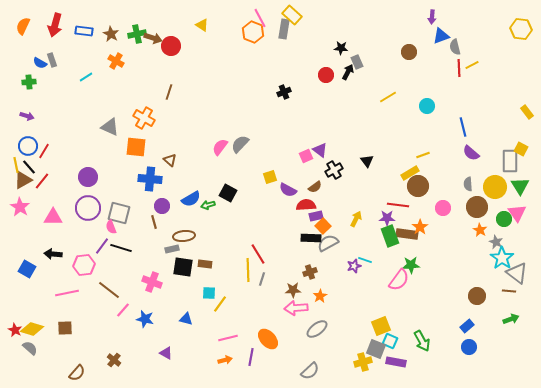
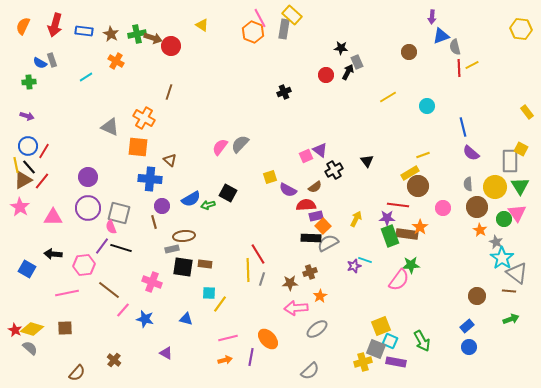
orange square at (136, 147): moved 2 px right
brown star at (293, 290): moved 3 px left, 7 px up
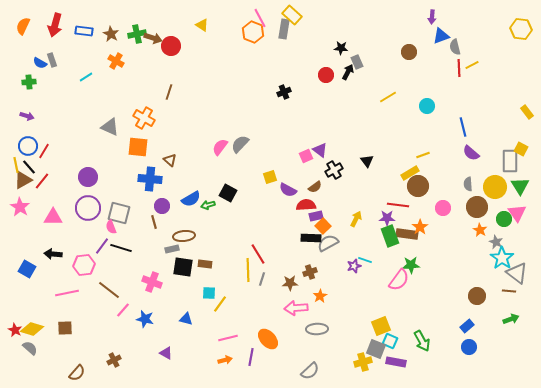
gray ellipse at (317, 329): rotated 35 degrees clockwise
brown cross at (114, 360): rotated 24 degrees clockwise
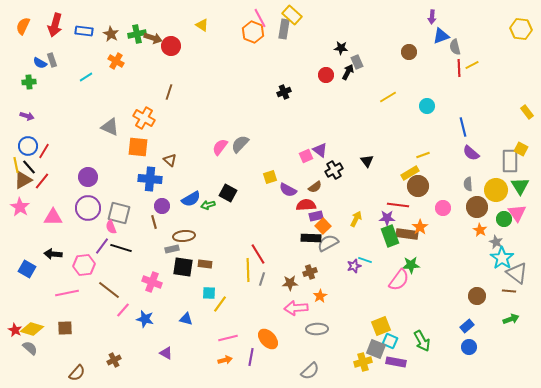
yellow circle at (495, 187): moved 1 px right, 3 px down
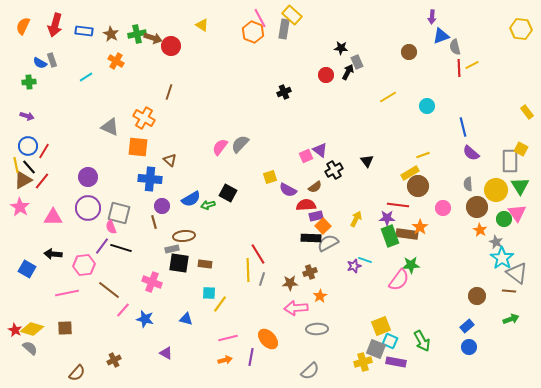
black square at (183, 267): moved 4 px left, 4 px up
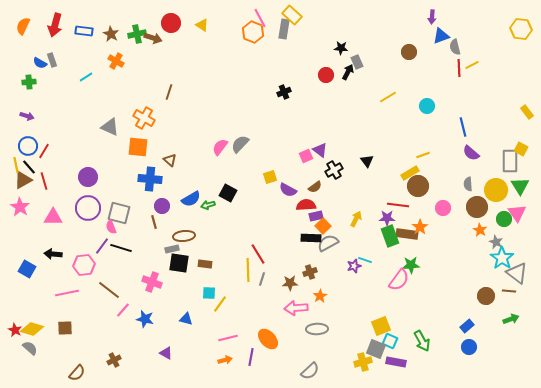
red circle at (171, 46): moved 23 px up
red line at (42, 181): moved 2 px right; rotated 54 degrees counterclockwise
brown circle at (477, 296): moved 9 px right
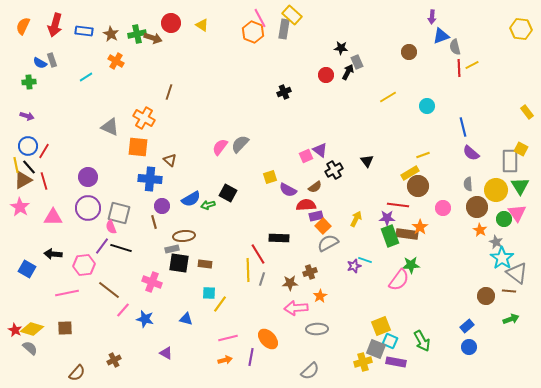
black rectangle at (311, 238): moved 32 px left
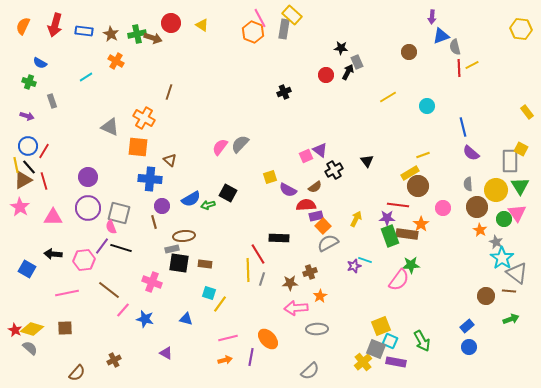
gray rectangle at (52, 60): moved 41 px down
green cross at (29, 82): rotated 24 degrees clockwise
orange star at (420, 227): moved 1 px right, 3 px up
pink hexagon at (84, 265): moved 5 px up
cyan square at (209, 293): rotated 16 degrees clockwise
yellow cross at (363, 362): rotated 24 degrees counterclockwise
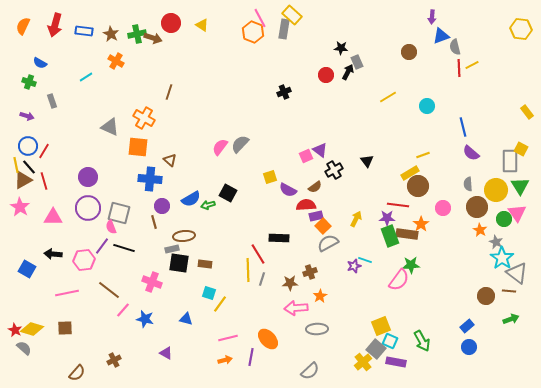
black line at (121, 248): moved 3 px right
gray semicircle at (30, 348): moved 6 px left
gray square at (376, 349): rotated 18 degrees clockwise
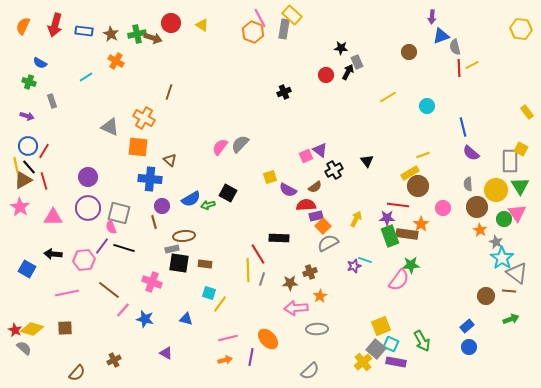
cyan square at (390, 341): moved 1 px right, 3 px down
